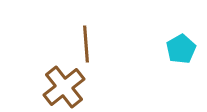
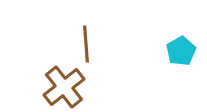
cyan pentagon: moved 2 px down
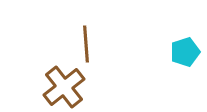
cyan pentagon: moved 4 px right, 1 px down; rotated 12 degrees clockwise
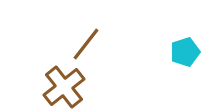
brown line: rotated 42 degrees clockwise
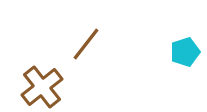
brown cross: moved 22 px left
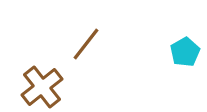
cyan pentagon: rotated 12 degrees counterclockwise
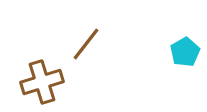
brown cross: moved 5 px up; rotated 21 degrees clockwise
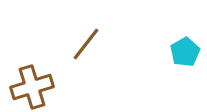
brown cross: moved 10 px left, 5 px down
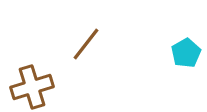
cyan pentagon: moved 1 px right, 1 px down
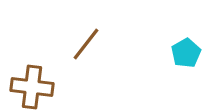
brown cross: rotated 24 degrees clockwise
